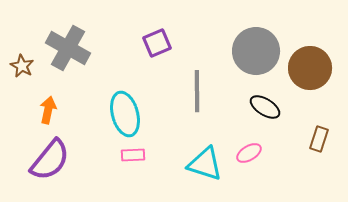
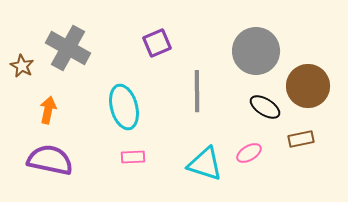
brown circle: moved 2 px left, 18 px down
cyan ellipse: moved 1 px left, 7 px up
brown rectangle: moved 18 px left; rotated 60 degrees clockwise
pink rectangle: moved 2 px down
purple semicircle: rotated 117 degrees counterclockwise
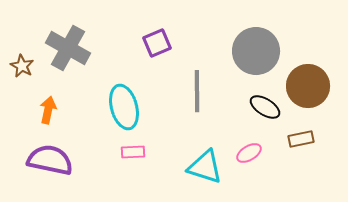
pink rectangle: moved 5 px up
cyan triangle: moved 3 px down
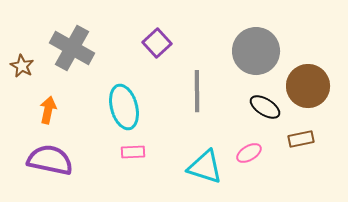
purple square: rotated 20 degrees counterclockwise
gray cross: moved 4 px right
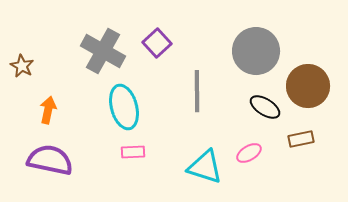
gray cross: moved 31 px right, 3 px down
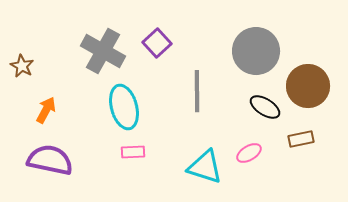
orange arrow: moved 2 px left; rotated 16 degrees clockwise
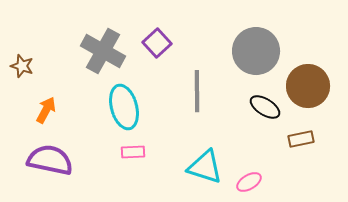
brown star: rotated 10 degrees counterclockwise
pink ellipse: moved 29 px down
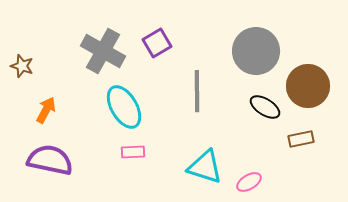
purple square: rotated 12 degrees clockwise
cyan ellipse: rotated 15 degrees counterclockwise
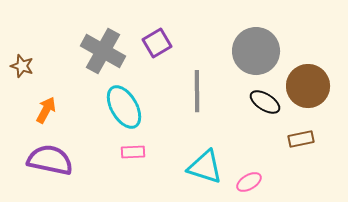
black ellipse: moved 5 px up
